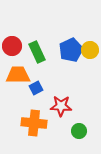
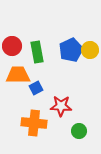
green rectangle: rotated 15 degrees clockwise
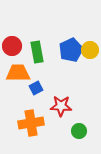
orange trapezoid: moved 2 px up
orange cross: moved 3 px left; rotated 15 degrees counterclockwise
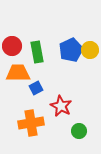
red star: rotated 25 degrees clockwise
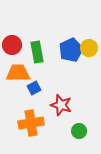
red circle: moved 1 px up
yellow circle: moved 1 px left, 2 px up
blue square: moved 2 px left
red star: moved 1 px up; rotated 10 degrees counterclockwise
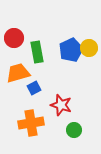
red circle: moved 2 px right, 7 px up
orange trapezoid: rotated 15 degrees counterclockwise
green circle: moved 5 px left, 1 px up
